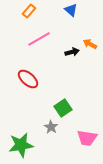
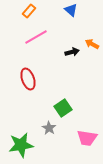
pink line: moved 3 px left, 2 px up
orange arrow: moved 2 px right
red ellipse: rotated 30 degrees clockwise
gray star: moved 2 px left, 1 px down
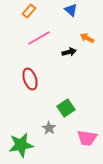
pink line: moved 3 px right, 1 px down
orange arrow: moved 5 px left, 6 px up
black arrow: moved 3 px left
red ellipse: moved 2 px right
green square: moved 3 px right
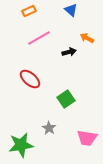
orange rectangle: rotated 24 degrees clockwise
red ellipse: rotated 30 degrees counterclockwise
green square: moved 9 px up
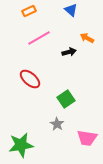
gray star: moved 8 px right, 4 px up
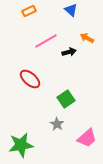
pink line: moved 7 px right, 3 px down
pink trapezoid: rotated 50 degrees counterclockwise
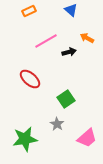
green star: moved 4 px right, 6 px up
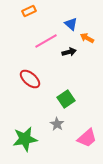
blue triangle: moved 14 px down
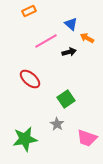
pink trapezoid: rotated 60 degrees clockwise
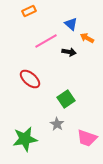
black arrow: rotated 24 degrees clockwise
